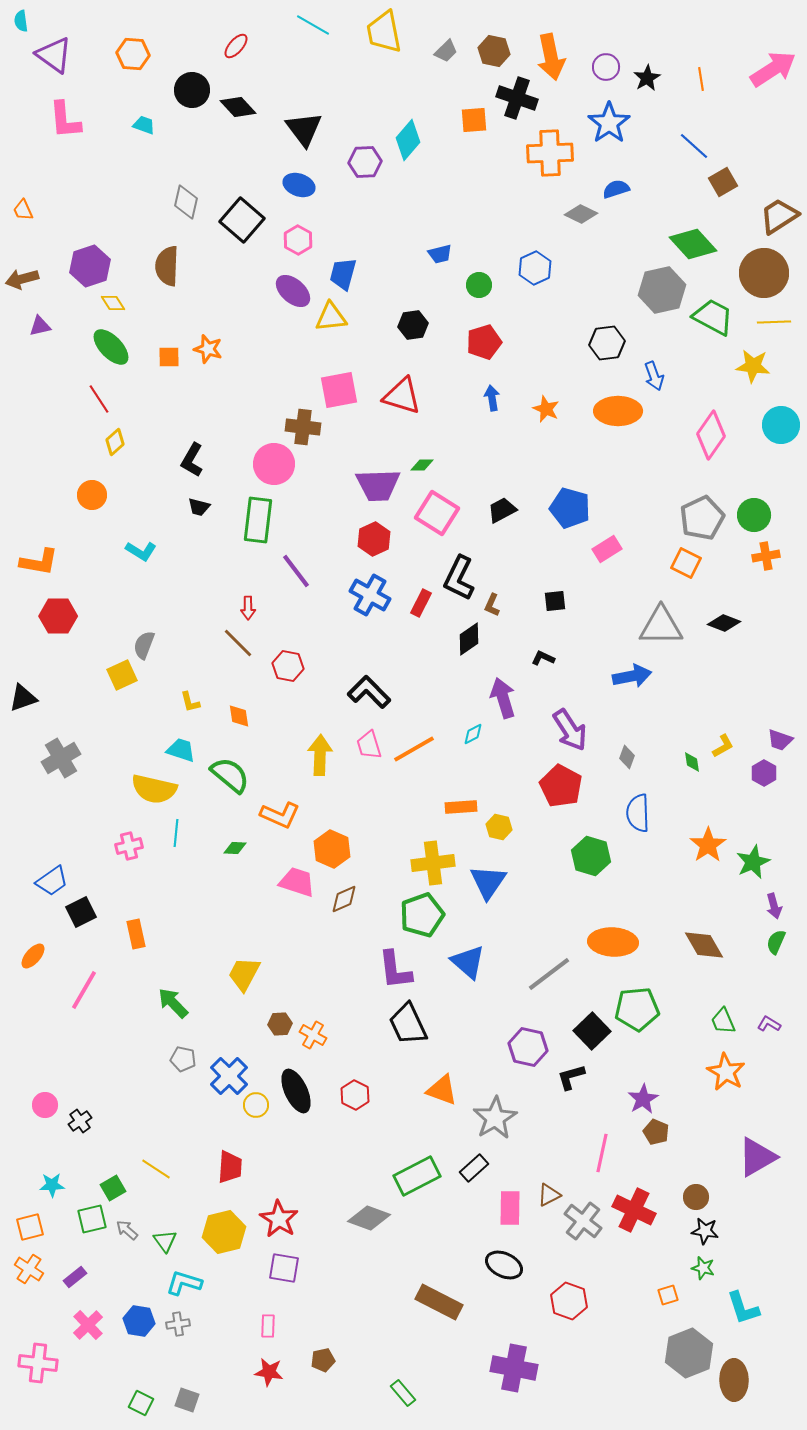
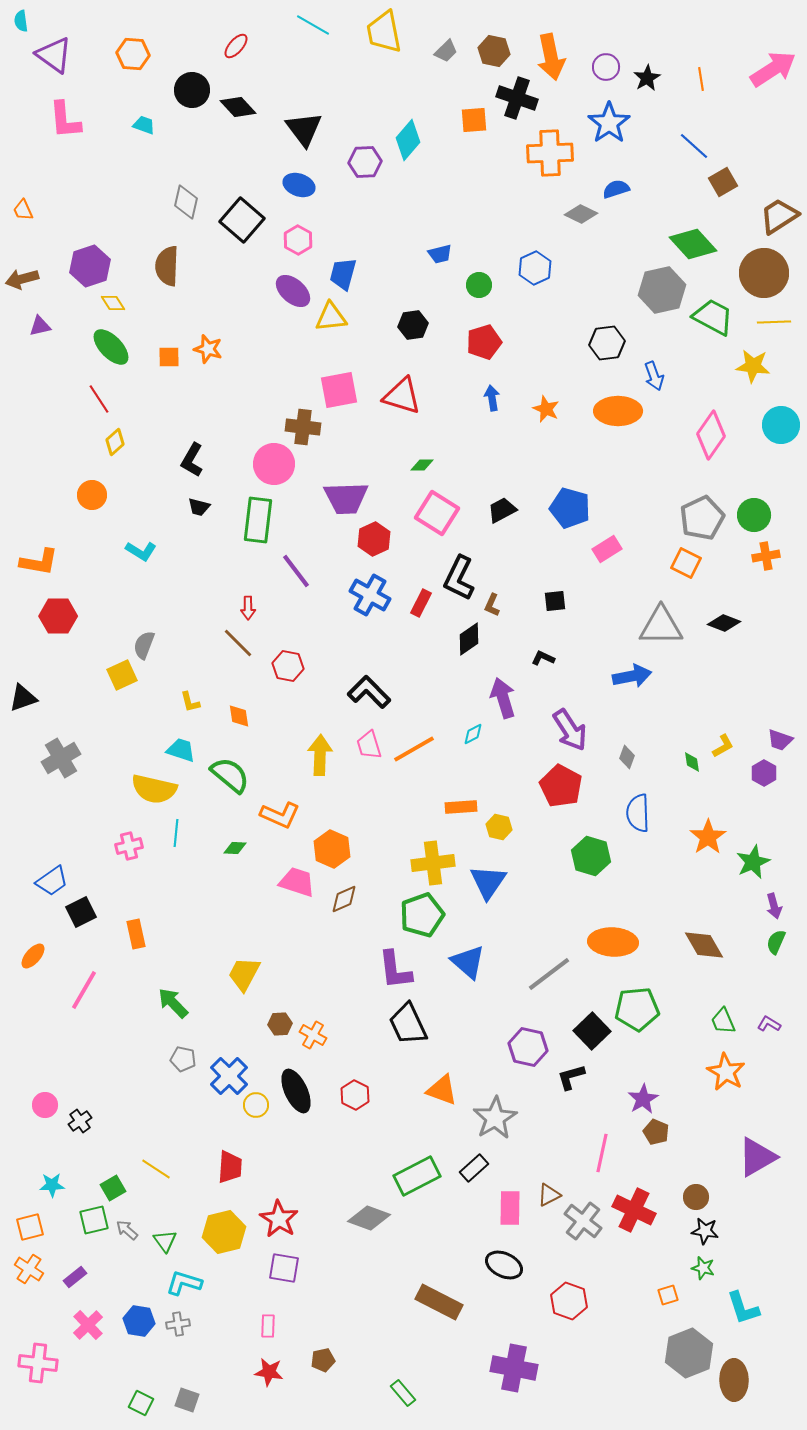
purple trapezoid at (378, 485): moved 32 px left, 13 px down
orange star at (708, 845): moved 8 px up
green square at (92, 1219): moved 2 px right, 1 px down
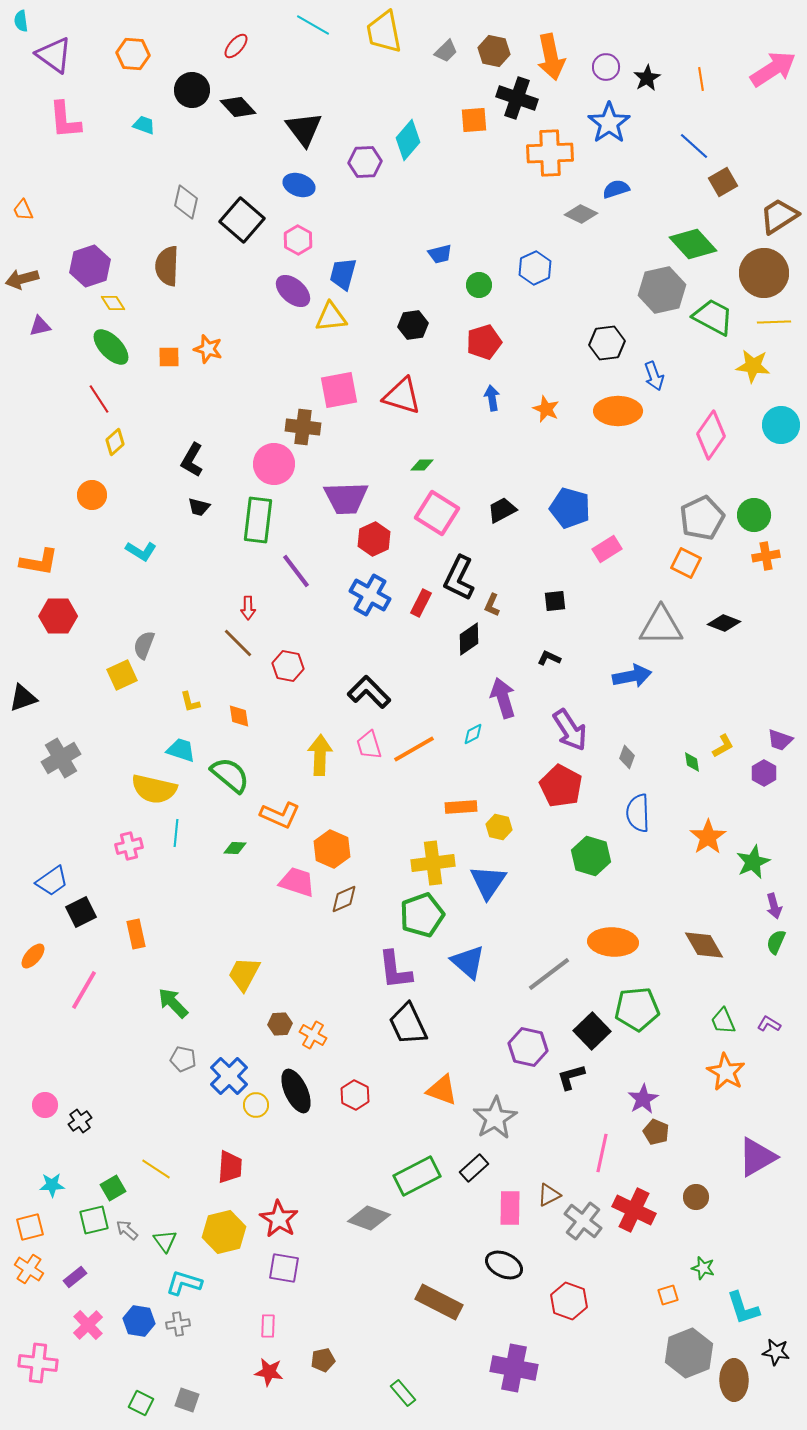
black L-shape at (543, 658): moved 6 px right
black star at (705, 1231): moved 71 px right, 121 px down
